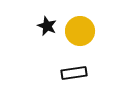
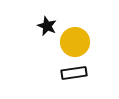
yellow circle: moved 5 px left, 11 px down
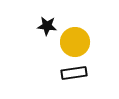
black star: rotated 18 degrees counterclockwise
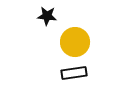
black star: moved 10 px up
